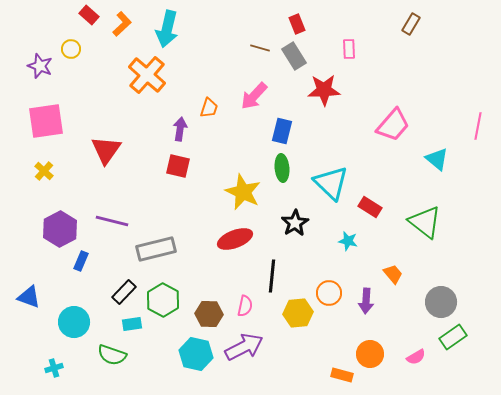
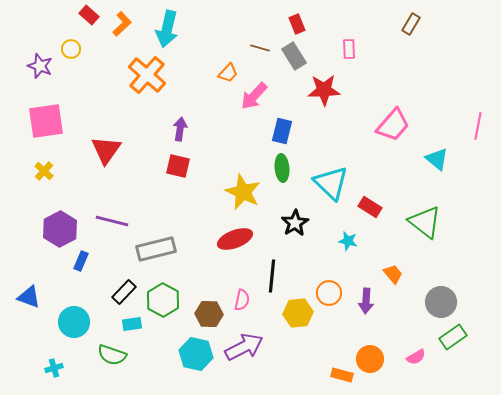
orange trapezoid at (209, 108): moved 19 px right, 35 px up; rotated 25 degrees clockwise
pink semicircle at (245, 306): moved 3 px left, 6 px up
orange circle at (370, 354): moved 5 px down
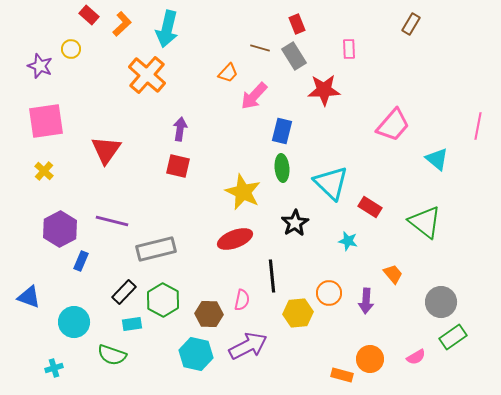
black line at (272, 276): rotated 12 degrees counterclockwise
purple arrow at (244, 347): moved 4 px right, 1 px up
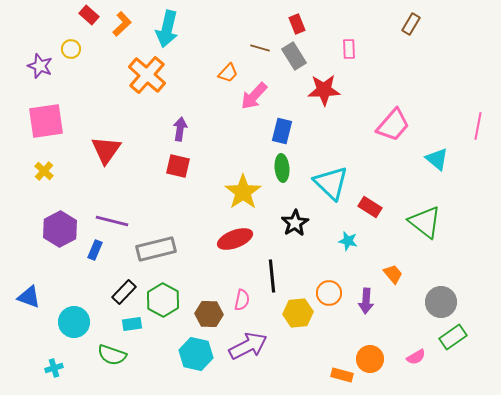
yellow star at (243, 192): rotated 12 degrees clockwise
blue rectangle at (81, 261): moved 14 px right, 11 px up
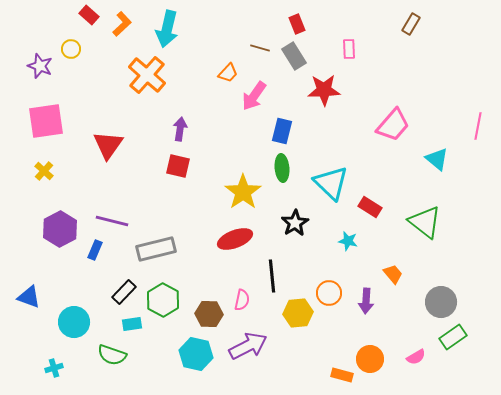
pink arrow at (254, 96): rotated 8 degrees counterclockwise
red triangle at (106, 150): moved 2 px right, 5 px up
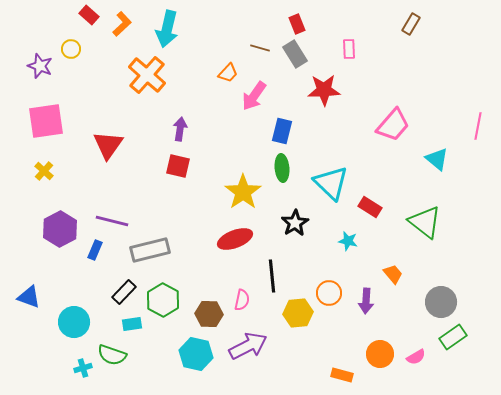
gray rectangle at (294, 56): moved 1 px right, 2 px up
gray rectangle at (156, 249): moved 6 px left, 1 px down
orange circle at (370, 359): moved 10 px right, 5 px up
cyan cross at (54, 368): moved 29 px right
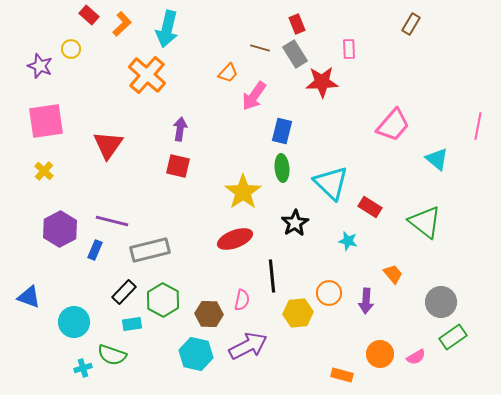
red star at (324, 90): moved 2 px left, 8 px up
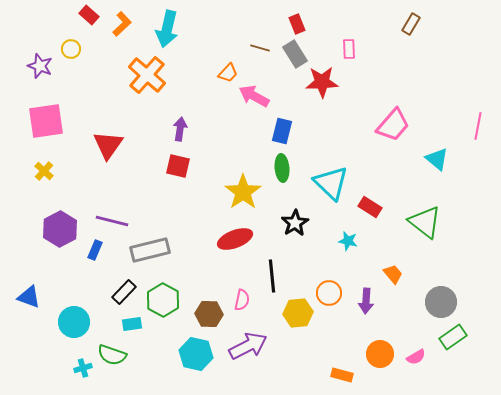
pink arrow at (254, 96): rotated 84 degrees clockwise
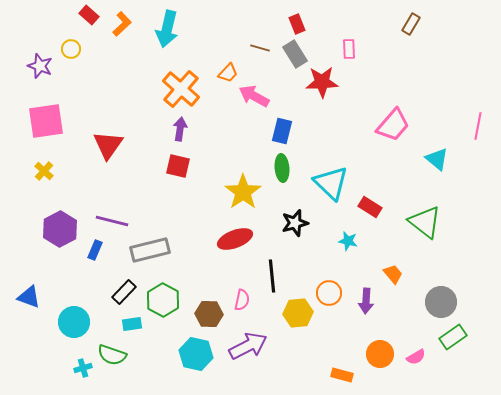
orange cross at (147, 75): moved 34 px right, 14 px down
black star at (295, 223): rotated 16 degrees clockwise
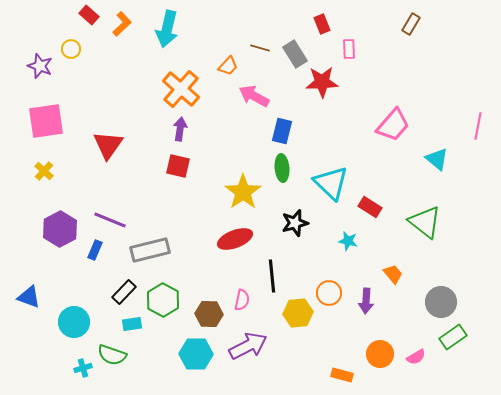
red rectangle at (297, 24): moved 25 px right
orange trapezoid at (228, 73): moved 7 px up
purple line at (112, 221): moved 2 px left, 1 px up; rotated 8 degrees clockwise
cyan hexagon at (196, 354): rotated 12 degrees counterclockwise
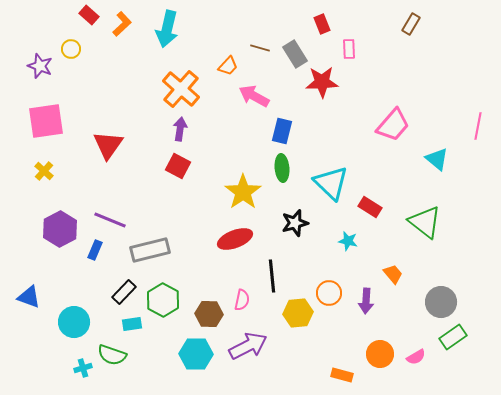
red square at (178, 166): rotated 15 degrees clockwise
